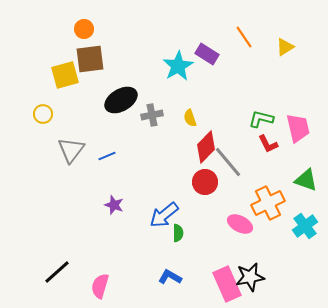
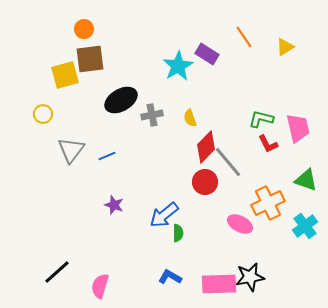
pink rectangle: moved 8 px left; rotated 68 degrees counterclockwise
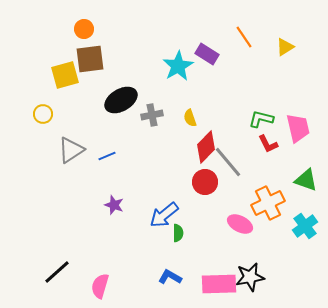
gray triangle: rotated 20 degrees clockwise
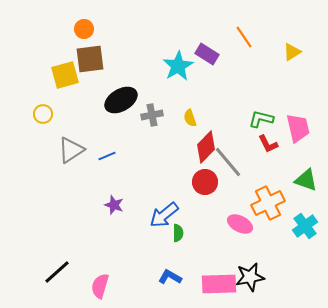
yellow triangle: moved 7 px right, 5 px down
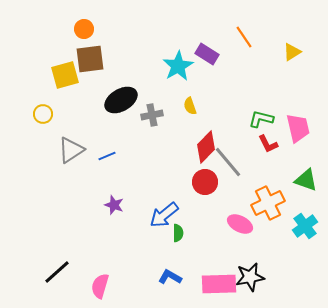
yellow semicircle: moved 12 px up
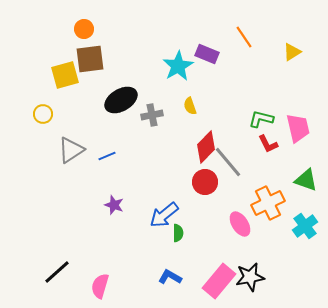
purple rectangle: rotated 10 degrees counterclockwise
pink ellipse: rotated 30 degrees clockwise
pink rectangle: moved 3 px up; rotated 48 degrees counterclockwise
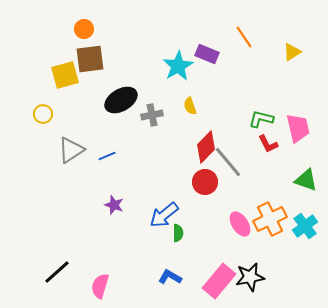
orange cross: moved 2 px right, 16 px down
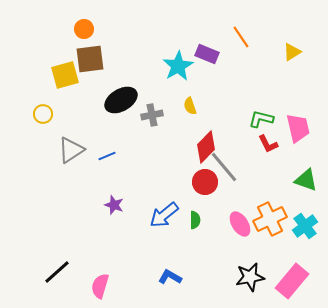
orange line: moved 3 px left
gray line: moved 4 px left, 5 px down
green semicircle: moved 17 px right, 13 px up
pink rectangle: moved 73 px right
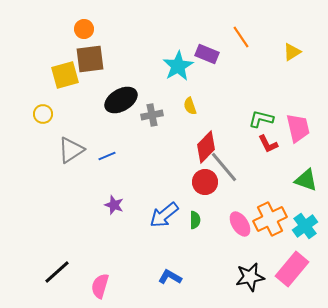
pink rectangle: moved 12 px up
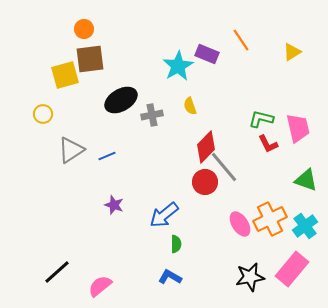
orange line: moved 3 px down
green semicircle: moved 19 px left, 24 px down
pink semicircle: rotated 35 degrees clockwise
